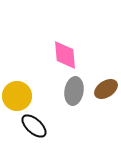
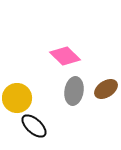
pink diamond: moved 1 px down; rotated 40 degrees counterclockwise
yellow circle: moved 2 px down
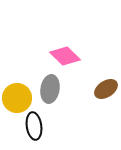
gray ellipse: moved 24 px left, 2 px up
black ellipse: rotated 40 degrees clockwise
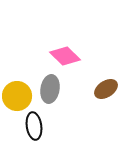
yellow circle: moved 2 px up
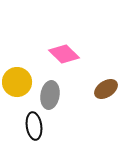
pink diamond: moved 1 px left, 2 px up
gray ellipse: moved 6 px down
yellow circle: moved 14 px up
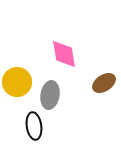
pink diamond: rotated 36 degrees clockwise
brown ellipse: moved 2 px left, 6 px up
